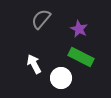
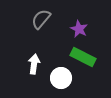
green rectangle: moved 2 px right
white arrow: rotated 36 degrees clockwise
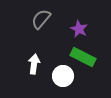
white circle: moved 2 px right, 2 px up
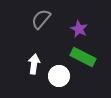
white circle: moved 4 px left
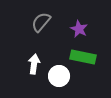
gray semicircle: moved 3 px down
green rectangle: rotated 15 degrees counterclockwise
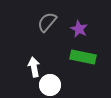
gray semicircle: moved 6 px right
white arrow: moved 3 px down; rotated 18 degrees counterclockwise
white circle: moved 9 px left, 9 px down
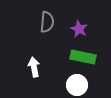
gray semicircle: rotated 145 degrees clockwise
white circle: moved 27 px right
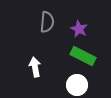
green rectangle: moved 1 px up; rotated 15 degrees clockwise
white arrow: moved 1 px right
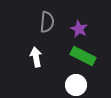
white arrow: moved 1 px right, 10 px up
white circle: moved 1 px left
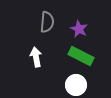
green rectangle: moved 2 px left
